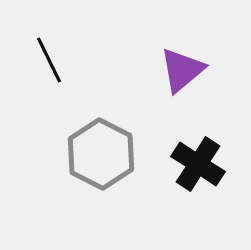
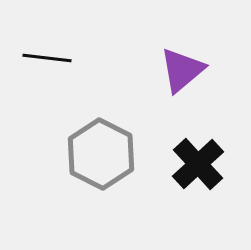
black line: moved 2 px left, 2 px up; rotated 57 degrees counterclockwise
black cross: rotated 14 degrees clockwise
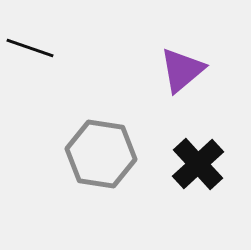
black line: moved 17 px left, 10 px up; rotated 12 degrees clockwise
gray hexagon: rotated 18 degrees counterclockwise
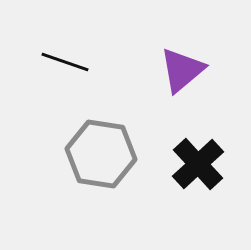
black line: moved 35 px right, 14 px down
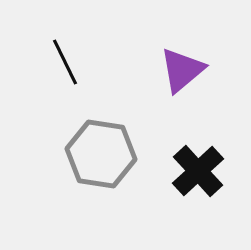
black line: rotated 45 degrees clockwise
black cross: moved 7 px down
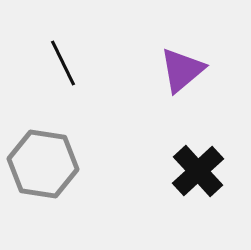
black line: moved 2 px left, 1 px down
gray hexagon: moved 58 px left, 10 px down
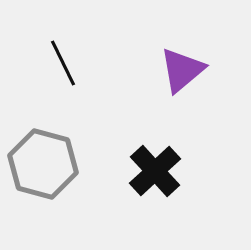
gray hexagon: rotated 6 degrees clockwise
black cross: moved 43 px left
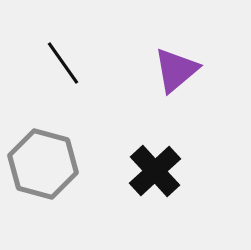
black line: rotated 9 degrees counterclockwise
purple triangle: moved 6 px left
